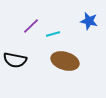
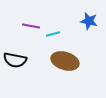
purple line: rotated 54 degrees clockwise
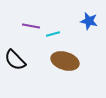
black semicircle: rotated 35 degrees clockwise
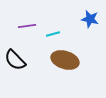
blue star: moved 1 px right, 2 px up
purple line: moved 4 px left; rotated 18 degrees counterclockwise
brown ellipse: moved 1 px up
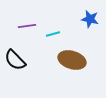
brown ellipse: moved 7 px right
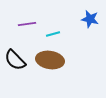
purple line: moved 2 px up
brown ellipse: moved 22 px left; rotated 8 degrees counterclockwise
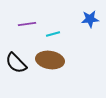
blue star: rotated 18 degrees counterclockwise
black semicircle: moved 1 px right, 3 px down
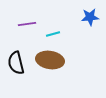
blue star: moved 2 px up
black semicircle: rotated 30 degrees clockwise
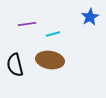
blue star: rotated 24 degrees counterclockwise
black semicircle: moved 1 px left, 2 px down
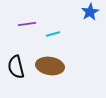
blue star: moved 5 px up
brown ellipse: moved 6 px down
black semicircle: moved 1 px right, 2 px down
